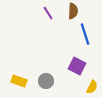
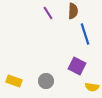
yellow rectangle: moved 5 px left
yellow semicircle: rotated 72 degrees clockwise
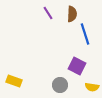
brown semicircle: moved 1 px left, 3 px down
gray circle: moved 14 px right, 4 px down
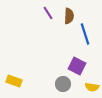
brown semicircle: moved 3 px left, 2 px down
gray circle: moved 3 px right, 1 px up
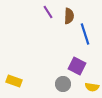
purple line: moved 1 px up
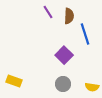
purple square: moved 13 px left, 11 px up; rotated 18 degrees clockwise
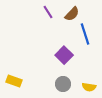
brown semicircle: moved 3 px right, 2 px up; rotated 42 degrees clockwise
yellow semicircle: moved 3 px left
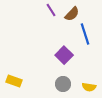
purple line: moved 3 px right, 2 px up
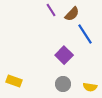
blue line: rotated 15 degrees counterclockwise
yellow semicircle: moved 1 px right
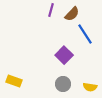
purple line: rotated 48 degrees clockwise
